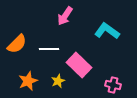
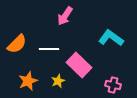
cyan L-shape: moved 4 px right, 7 px down
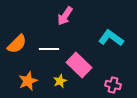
yellow star: moved 2 px right
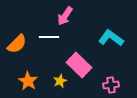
white line: moved 12 px up
orange star: rotated 18 degrees counterclockwise
pink cross: moved 2 px left; rotated 21 degrees counterclockwise
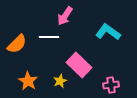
cyan L-shape: moved 3 px left, 6 px up
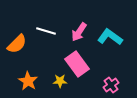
pink arrow: moved 14 px right, 16 px down
cyan L-shape: moved 2 px right, 5 px down
white line: moved 3 px left, 6 px up; rotated 18 degrees clockwise
pink rectangle: moved 2 px left, 1 px up; rotated 10 degrees clockwise
yellow star: rotated 24 degrees clockwise
pink cross: rotated 28 degrees counterclockwise
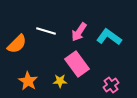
cyan L-shape: moved 1 px left
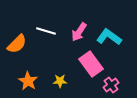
pink rectangle: moved 14 px right
